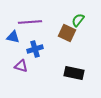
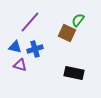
purple line: rotated 45 degrees counterclockwise
blue triangle: moved 2 px right, 10 px down
purple triangle: moved 1 px left, 1 px up
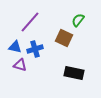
brown square: moved 3 px left, 5 px down
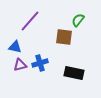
purple line: moved 1 px up
brown square: moved 1 px up; rotated 18 degrees counterclockwise
blue cross: moved 5 px right, 14 px down
purple triangle: rotated 32 degrees counterclockwise
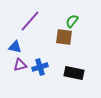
green semicircle: moved 6 px left, 1 px down
blue cross: moved 4 px down
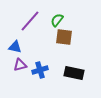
green semicircle: moved 15 px left, 1 px up
blue cross: moved 3 px down
